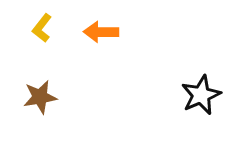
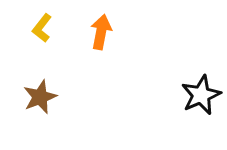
orange arrow: rotated 100 degrees clockwise
brown star: rotated 12 degrees counterclockwise
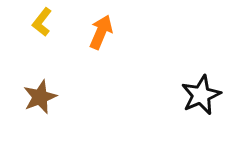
yellow L-shape: moved 6 px up
orange arrow: rotated 12 degrees clockwise
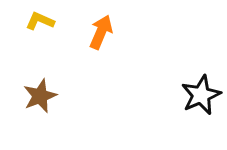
yellow L-shape: moved 2 px left, 1 px up; rotated 76 degrees clockwise
brown star: moved 1 px up
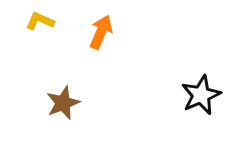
brown star: moved 23 px right, 7 px down
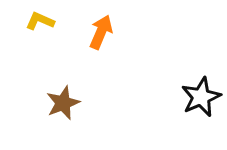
black star: moved 2 px down
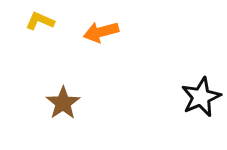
orange arrow: rotated 128 degrees counterclockwise
brown star: rotated 12 degrees counterclockwise
